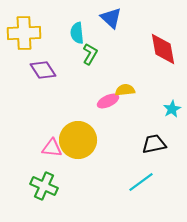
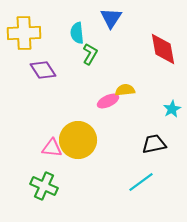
blue triangle: rotated 20 degrees clockwise
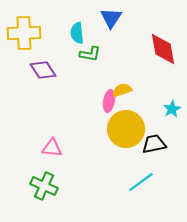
green L-shape: rotated 70 degrees clockwise
yellow semicircle: moved 3 px left; rotated 12 degrees counterclockwise
pink ellipse: moved 1 px right; rotated 55 degrees counterclockwise
yellow circle: moved 48 px right, 11 px up
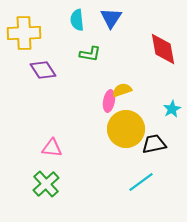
cyan semicircle: moved 13 px up
green cross: moved 2 px right, 2 px up; rotated 24 degrees clockwise
